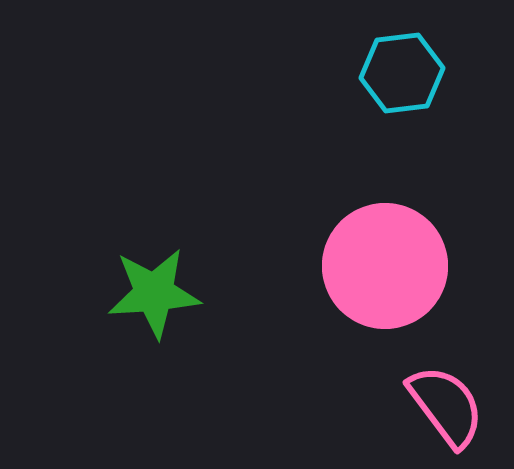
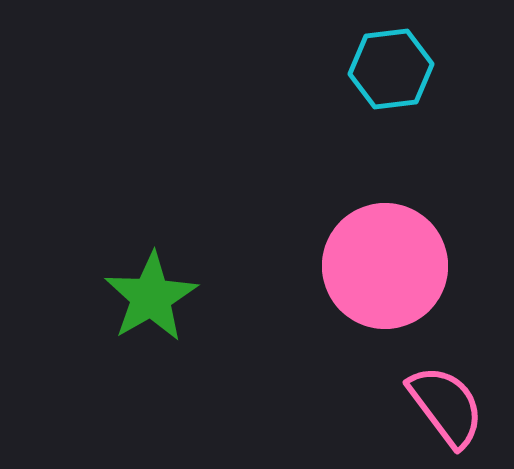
cyan hexagon: moved 11 px left, 4 px up
green star: moved 3 px left, 4 px down; rotated 26 degrees counterclockwise
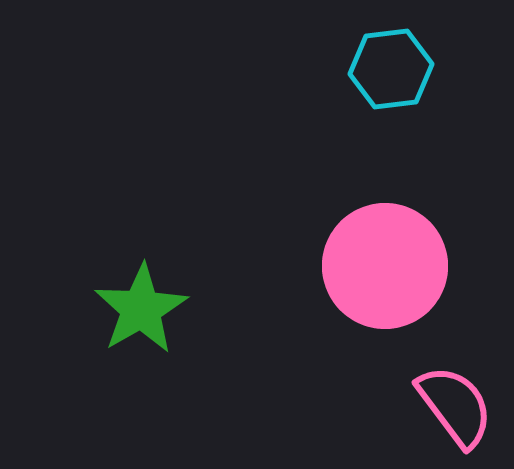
green star: moved 10 px left, 12 px down
pink semicircle: moved 9 px right
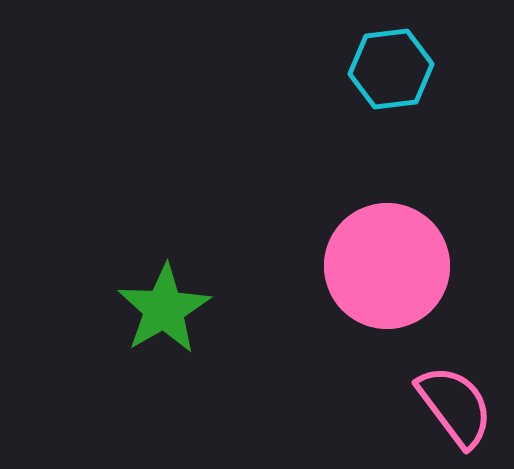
pink circle: moved 2 px right
green star: moved 23 px right
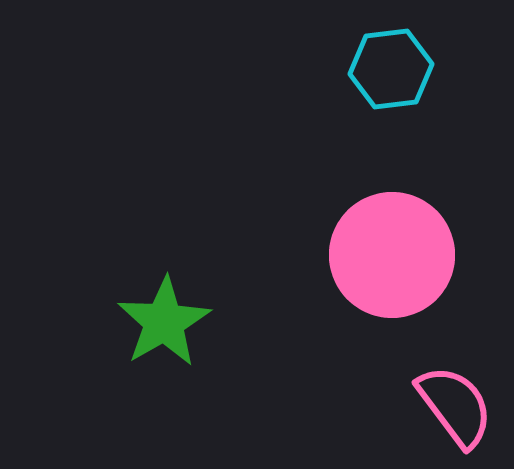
pink circle: moved 5 px right, 11 px up
green star: moved 13 px down
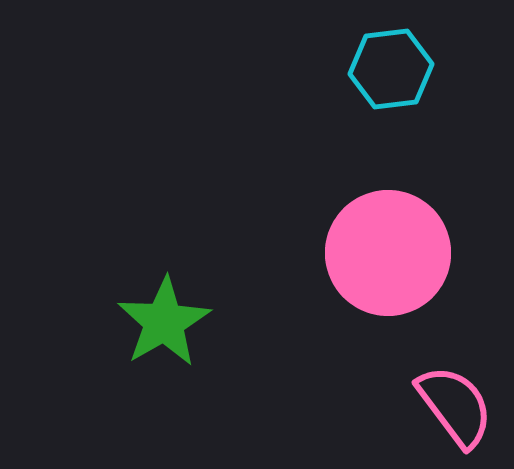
pink circle: moved 4 px left, 2 px up
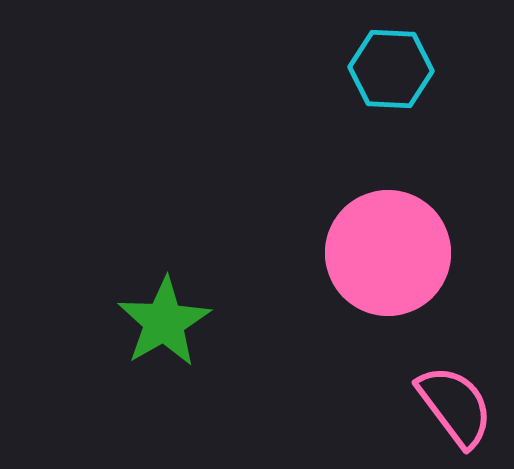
cyan hexagon: rotated 10 degrees clockwise
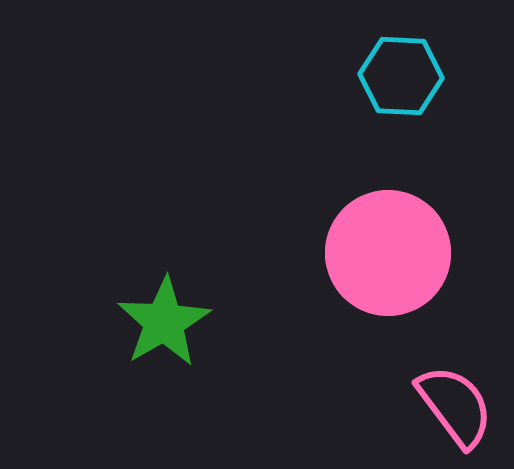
cyan hexagon: moved 10 px right, 7 px down
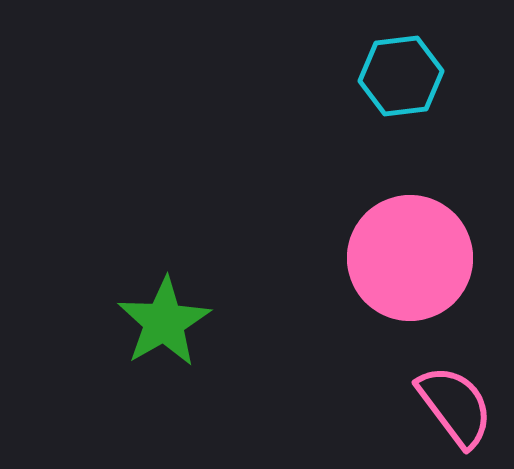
cyan hexagon: rotated 10 degrees counterclockwise
pink circle: moved 22 px right, 5 px down
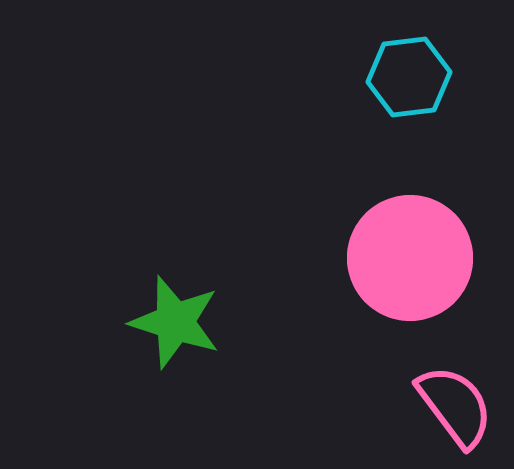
cyan hexagon: moved 8 px right, 1 px down
green star: moved 11 px right; rotated 24 degrees counterclockwise
